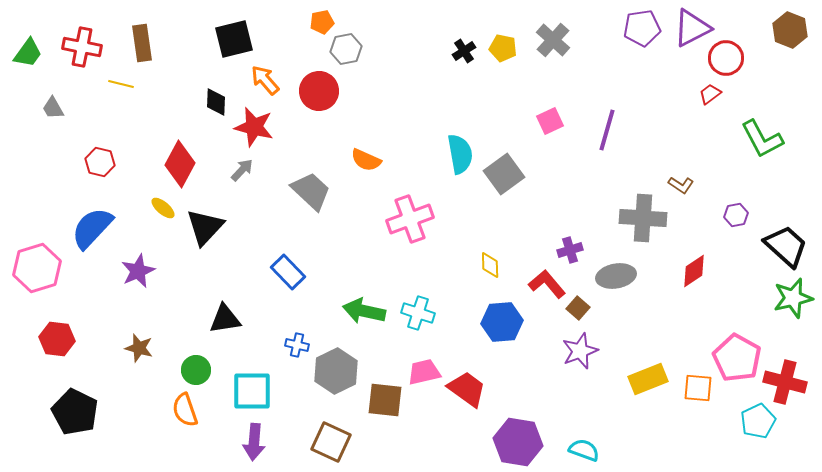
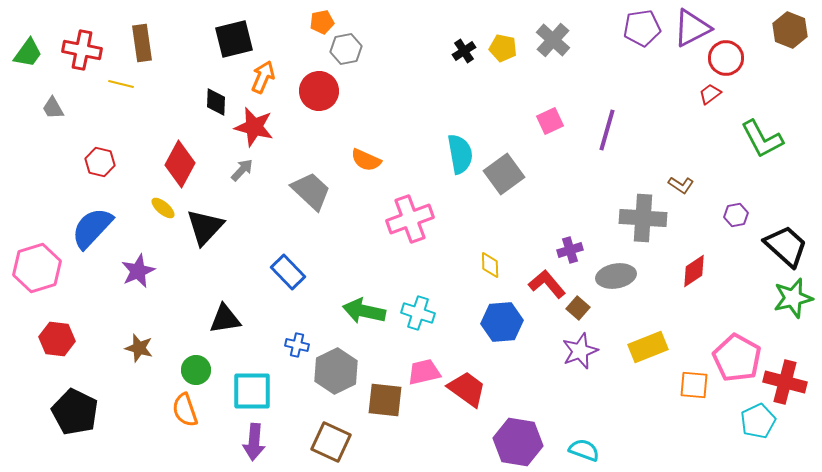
red cross at (82, 47): moved 3 px down
orange arrow at (265, 80): moved 2 px left, 3 px up; rotated 64 degrees clockwise
yellow rectangle at (648, 379): moved 32 px up
orange square at (698, 388): moved 4 px left, 3 px up
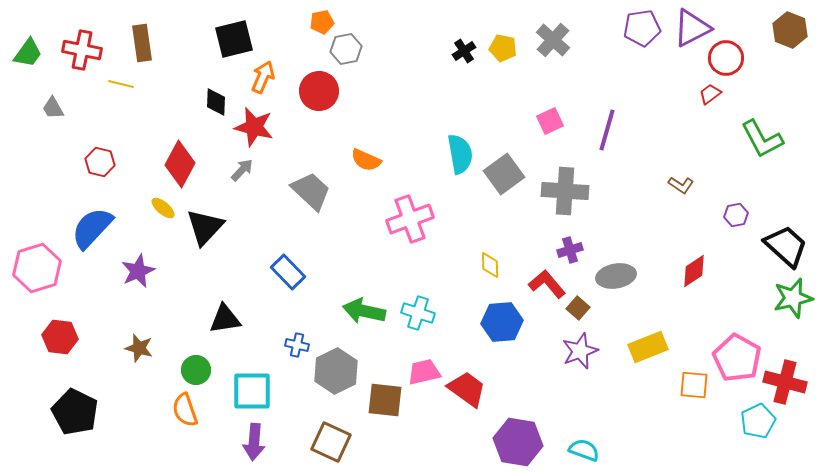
gray cross at (643, 218): moved 78 px left, 27 px up
red hexagon at (57, 339): moved 3 px right, 2 px up
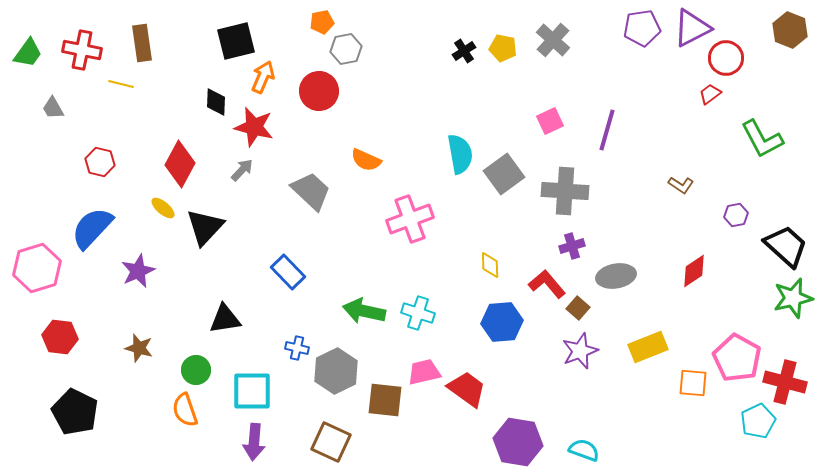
black square at (234, 39): moved 2 px right, 2 px down
purple cross at (570, 250): moved 2 px right, 4 px up
blue cross at (297, 345): moved 3 px down
orange square at (694, 385): moved 1 px left, 2 px up
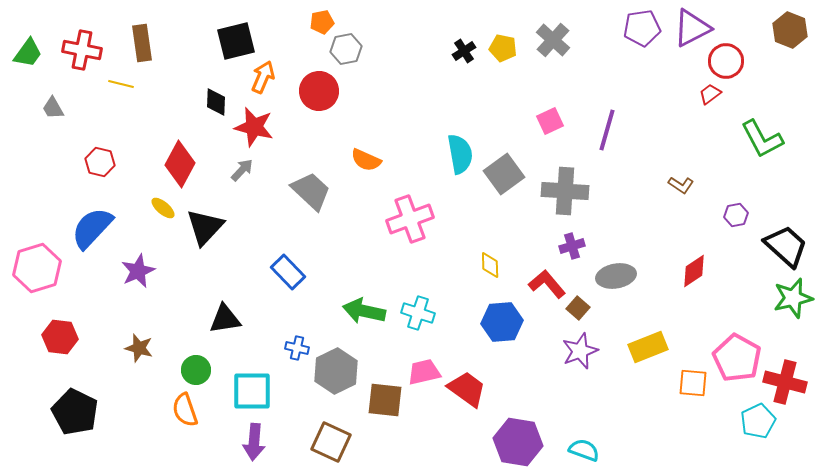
red circle at (726, 58): moved 3 px down
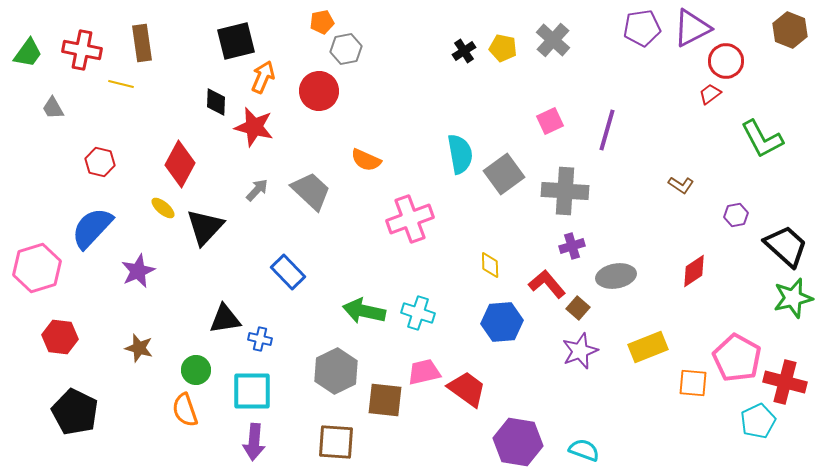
gray arrow at (242, 170): moved 15 px right, 20 px down
blue cross at (297, 348): moved 37 px left, 9 px up
brown square at (331, 442): moved 5 px right; rotated 21 degrees counterclockwise
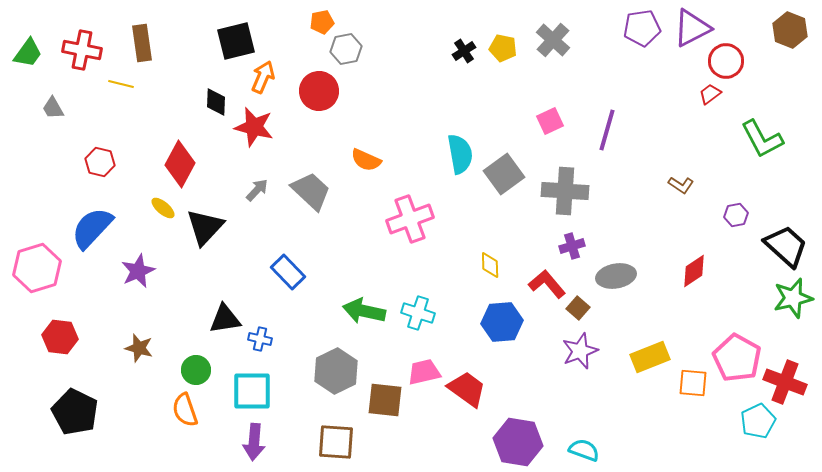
yellow rectangle at (648, 347): moved 2 px right, 10 px down
red cross at (785, 382): rotated 6 degrees clockwise
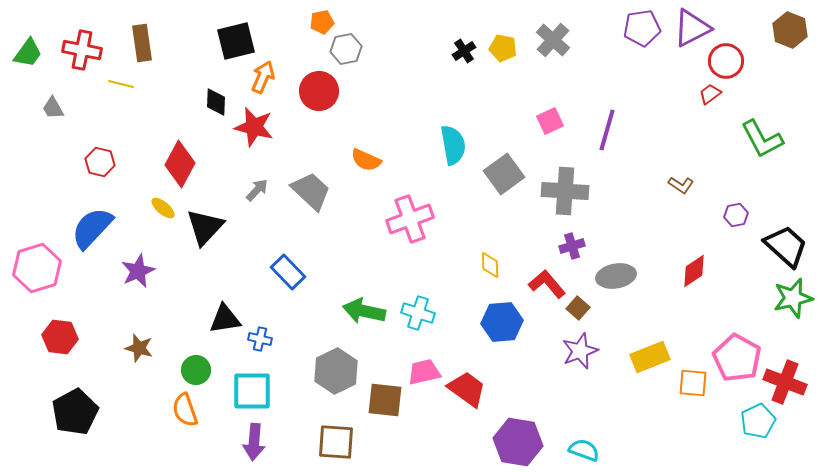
cyan semicircle at (460, 154): moved 7 px left, 9 px up
black pentagon at (75, 412): rotated 18 degrees clockwise
